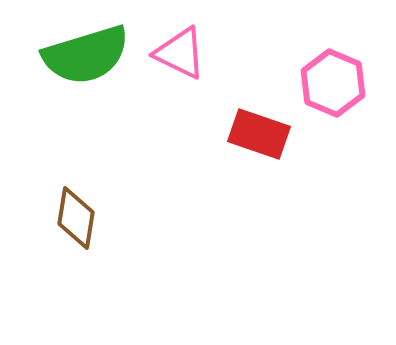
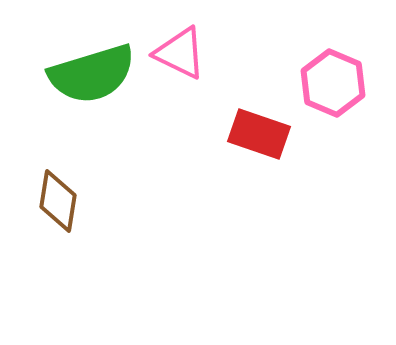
green semicircle: moved 6 px right, 19 px down
brown diamond: moved 18 px left, 17 px up
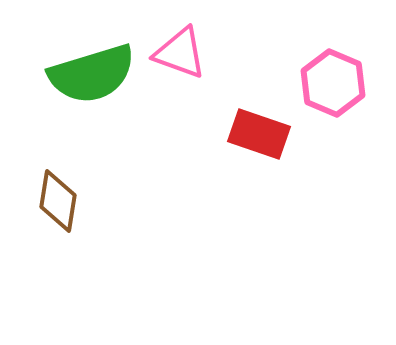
pink triangle: rotated 6 degrees counterclockwise
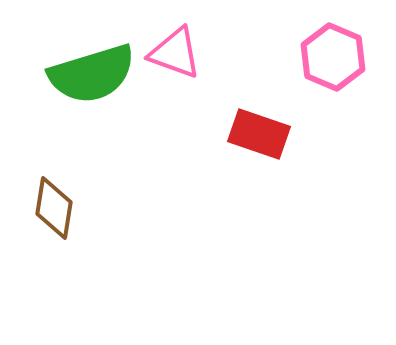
pink triangle: moved 5 px left
pink hexagon: moved 26 px up
brown diamond: moved 4 px left, 7 px down
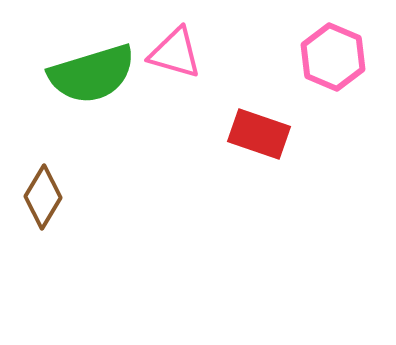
pink triangle: rotated 4 degrees counterclockwise
brown diamond: moved 11 px left, 11 px up; rotated 22 degrees clockwise
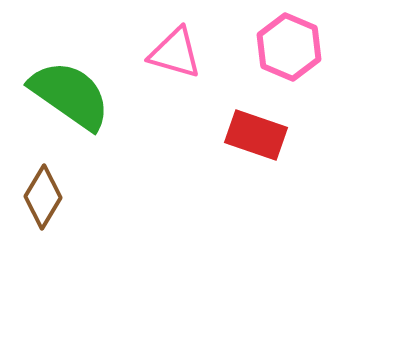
pink hexagon: moved 44 px left, 10 px up
green semicircle: moved 22 px left, 21 px down; rotated 128 degrees counterclockwise
red rectangle: moved 3 px left, 1 px down
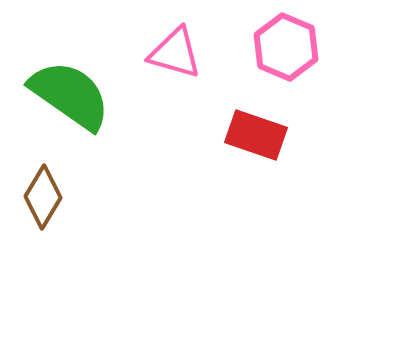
pink hexagon: moved 3 px left
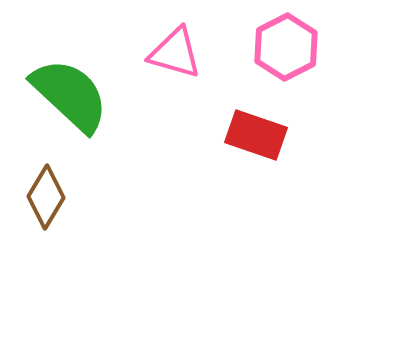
pink hexagon: rotated 10 degrees clockwise
green semicircle: rotated 8 degrees clockwise
brown diamond: moved 3 px right
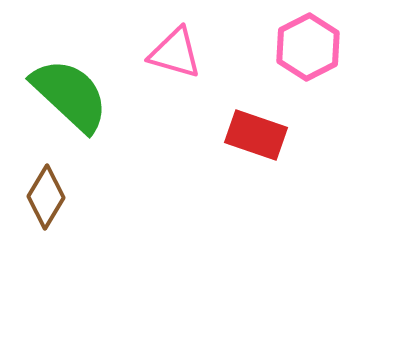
pink hexagon: moved 22 px right
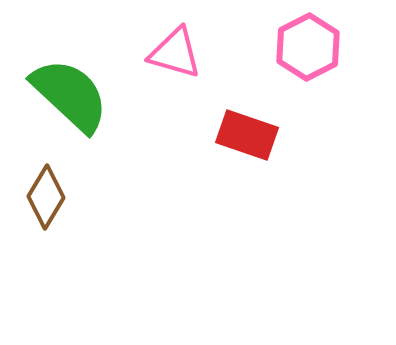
red rectangle: moved 9 px left
